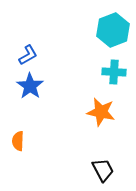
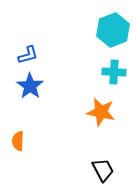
blue L-shape: rotated 15 degrees clockwise
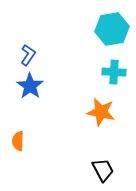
cyan hexagon: moved 1 px left, 1 px up; rotated 12 degrees clockwise
blue L-shape: rotated 40 degrees counterclockwise
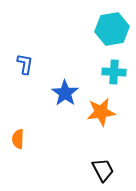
blue L-shape: moved 3 px left, 9 px down; rotated 25 degrees counterclockwise
blue star: moved 35 px right, 7 px down
orange star: rotated 20 degrees counterclockwise
orange semicircle: moved 2 px up
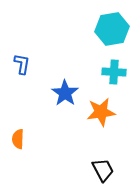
blue L-shape: moved 3 px left
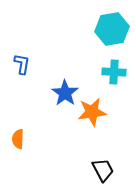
orange star: moved 9 px left
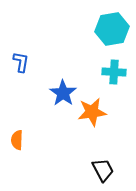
blue L-shape: moved 1 px left, 2 px up
blue star: moved 2 px left
orange semicircle: moved 1 px left, 1 px down
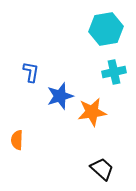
cyan hexagon: moved 6 px left
blue L-shape: moved 10 px right, 10 px down
cyan cross: rotated 15 degrees counterclockwise
blue star: moved 3 px left, 3 px down; rotated 20 degrees clockwise
black trapezoid: moved 1 px left, 1 px up; rotated 20 degrees counterclockwise
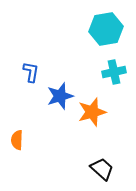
orange star: rotated 8 degrees counterclockwise
